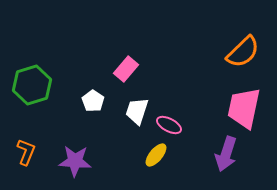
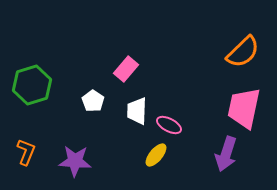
white trapezoid: rotated 16 degrees counterclockwise
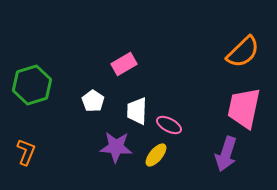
pink rectangle: moved 2 px left, 5 px up; rotated 20 degrees clockwise
purple star: moved 41 px right, 14 px up
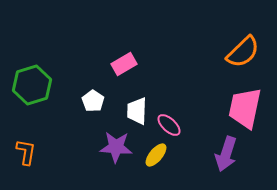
pink trapezoid: moved 1 px right
pink ellipse: rotated 15 degrees clockwise
orange L-shape: rotated 12 degrees counterclockwise
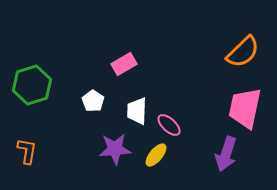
purple star: moved 1 px left, 2 px down; rotated 8 degrees counterclockwise
orange L-shape: moved 1 px right, 1 px up
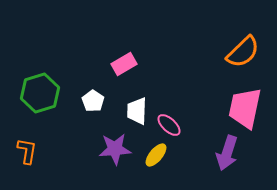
green hexagon: moved 8 px right, 8 px down
purple arrow: moved 1 px right, 1 px up
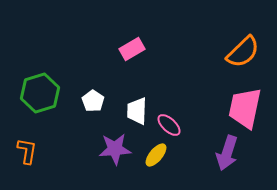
pink rectangle: moved 8 px right, 15 px up
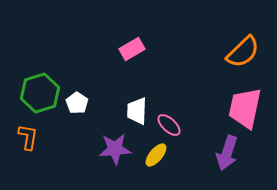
white pentagon: moved 16 px left, 2 px down
orange L-shape: moved 1 px right, 14 px up
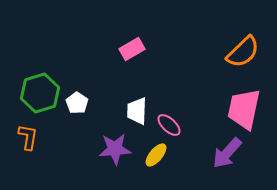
pink trapezoid: moved 1 px left, 1 px down
purple arrow: rotated 24 degrees clockwise
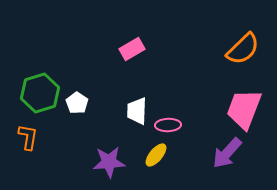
orange semicircle: moved 3 px up
pink trapezoid: rotated 9 degrees clockwise
pink ellipse: moved 1 px left; rotated 45 degrees counterclockwise
purple star: moved 6 px left, 13 px down
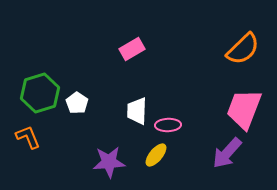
orange L-shape: rotated 32 degrees counterclockwise
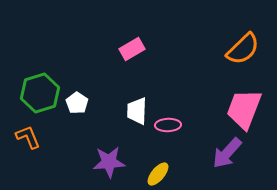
yellow ellipse: moved 2 px right, 19 px down
